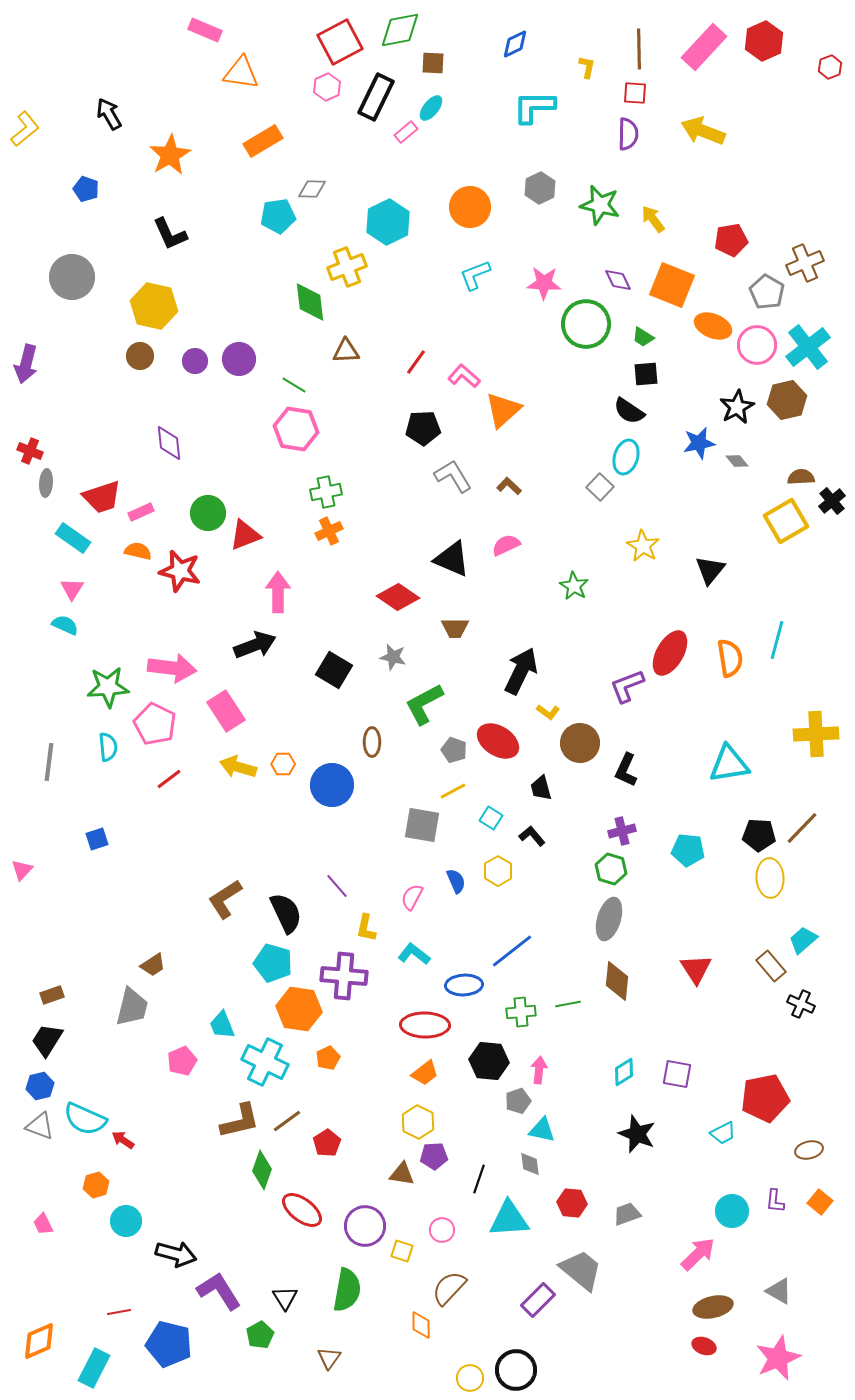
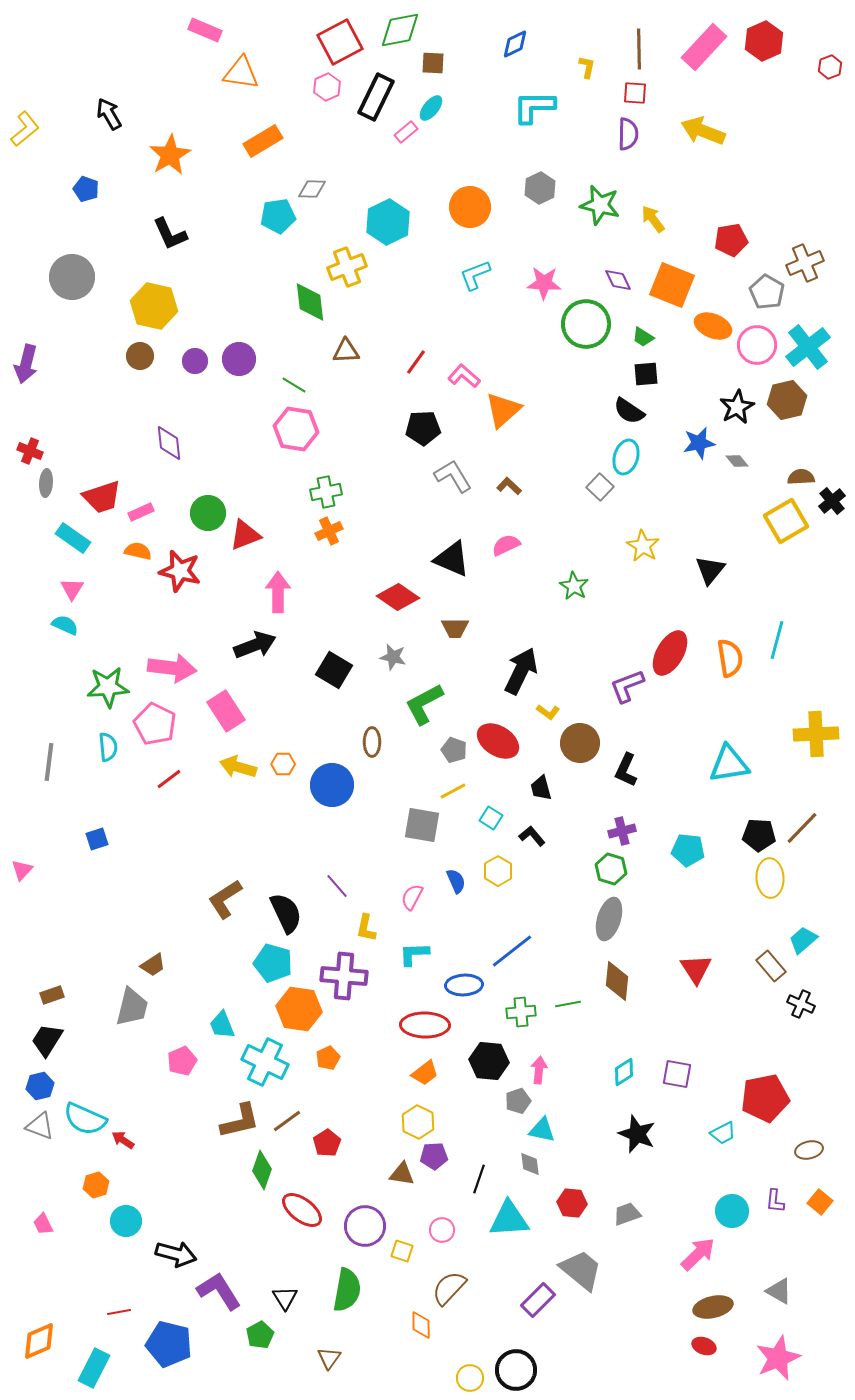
cyan L-shape at (414, 954): rotated 40 degrees counterclockwise
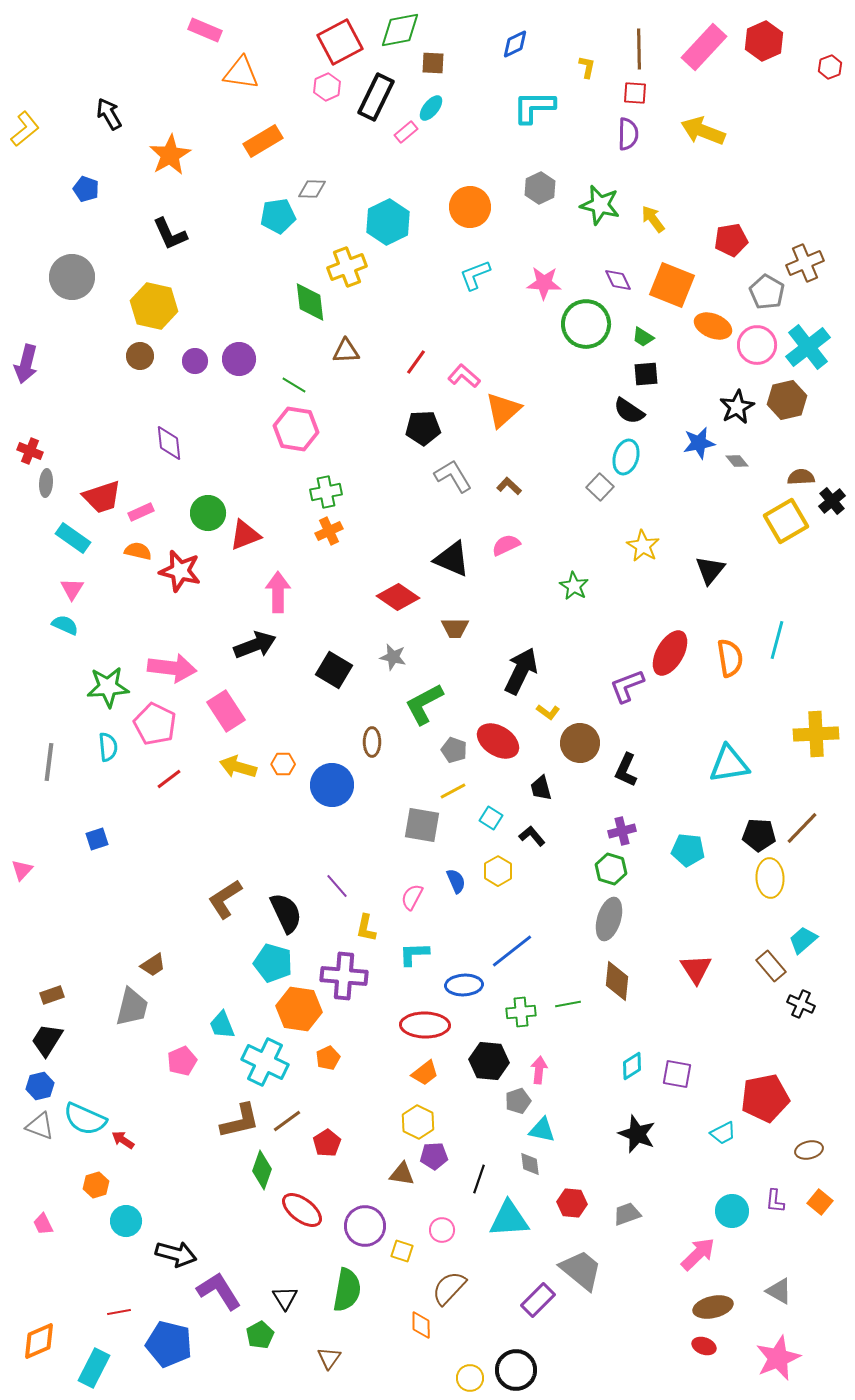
cyan diamond at (624, 1072): moved 8 px right, 6 px up
